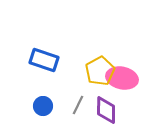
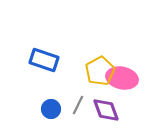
blue circle: moved 8 px right, 3 px down
purple diamond: rotated 20 degrees counterclockwise
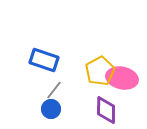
gray line: moved 24 px left, 15 px up; rotated 12 degrees clockwise
purple diamond: rotated 20 degrees clockwise
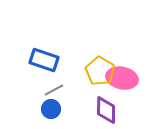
yellow pentagon: rotated 12 degrees counterclockwise
gray line: rotated 24 degrees clockwise
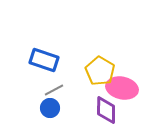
pink ellipse: moved 10 px down
blue circle: moved 1 px left, 1 px up
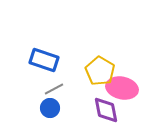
gray line: moved 1 px up
purple diamond: rotated 12 degrees counterclockwise
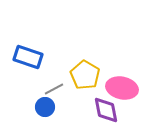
blue rectangle: moved 16 px left, 3 px up
yellow pentagon: moved 15 px left, 4 px down
blue circle: moved 5 px left, 1 px up
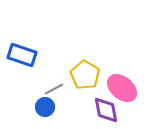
blue rectangle: moved 6 px left, 2 px up
pink ellipse: rotated 28 degrees clockwise
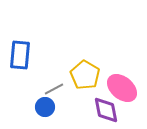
blue rectangle: moved 2 px left; rotated 76 degrees clockwise
